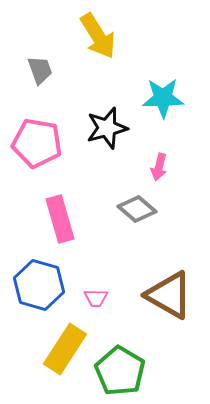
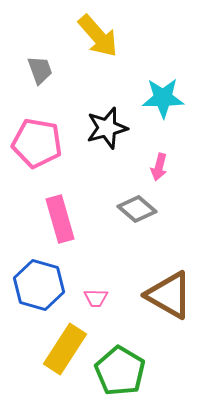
yellow arrow: rotated 9 degrees counterclockwise
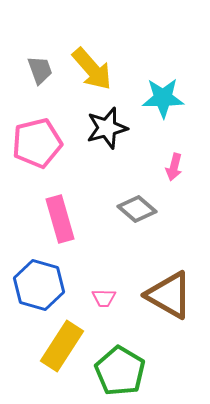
yellow arrow: moved 6 px left, 33 px down
pink pentagon: rotated 24 degrees counterclockwise
pink arrow: moved 15 px right
pink trapezoid: moved 8 px right
yellow rectangle: moved 3 px left, 3 px up
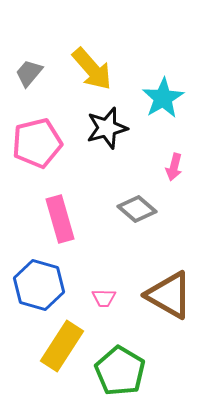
gray trapezoid: moved 11 px left, 3 px down; rotated 120 degrees counterclockwise
cyan star: rotated 30 degrees counterclockwise
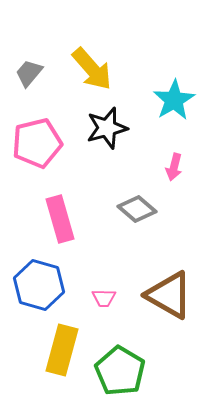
cyan star: moved 11 px right, 2 px down
yellow rectangle: moved 4 px down; rotated 18 degrees counterclockwise
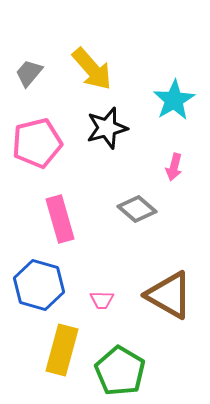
pink trapezoid: moved 2 px left, 2 px down
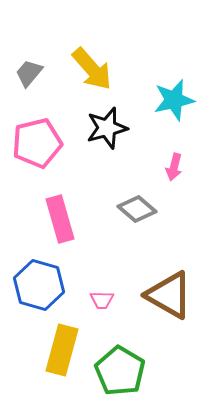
cyan star: rotated 18 degrees clockwise
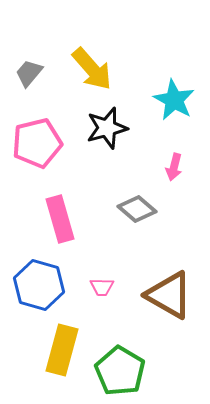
cyan star: rotated 30 degrees counterclockwise
pink trapezoid: moved 13 px up
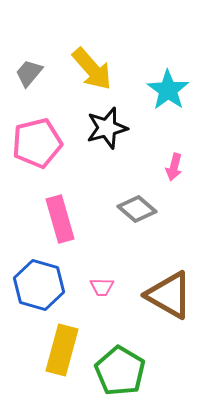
cyan star: moved 6 px left, 10 px up; rotated 6 degrees clockwise
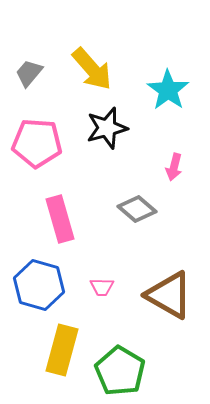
pink pentagon: rotated 18 degrees clockwise
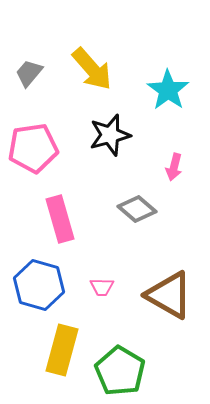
black star: moved 3 px right, 7 px down
pink pentagon: moved 4 px left, 5 px down; rotated 12 degrees counterclockwise
